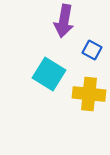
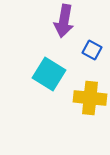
yellow cross: moved 1 px right, 4 px down
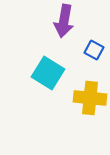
blue square: moved 2 px right
cyan square: moved 1 px left, 1 px up
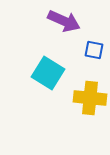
purple arrow: rotated 76 degrees counterclockwise
blue square: rotated 18 degrees counterclockwise
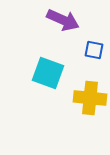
purple arrow: moved 1 px left, 1 px up
cyan square: rotated 12 degrees counterclockwise
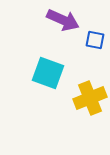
blue square: moved 1 px right, 10 px up
yellow cross: rotated 28 degrees counterclockwise
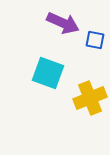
purple arrow: moved 3 px down
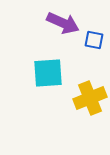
blue square: moved 1 px left
cyan square: rotated 24 degrees counterclockwise
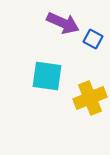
blue square: moved 1 px left, 1 px up; rotated 18 degrees clockwise
cyan square: moved 1 px left, 3 px down; rotated 12 degrees clockwise
